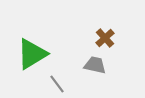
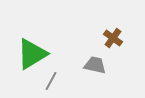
brown cross: moved 8 px right; rotated 12 degrees counterclockwise
gray line: moved 6 px left, 3 px up; rotated 66 degrees clockwise
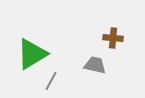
brown cross: rotated 30 degrees counterclockwise
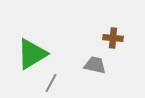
gray line: moved 2 px down
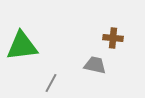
green triangle: moved 10 px left, 8 px up; rotated 24 degrees clockwise
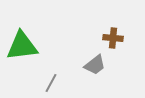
gray trapezoid: rotated 130 degrees clockwise
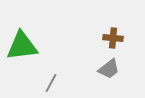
gray trapezoid: moved 14 px right, 4 px down
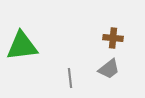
gray line: moved 19 px right, 5 px up; rotated 36 degrees counterclockwise
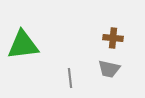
green triangle: moved 1 px right, 1 px up
gray trapezoid: rotated 50 degrees clockwise
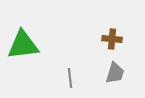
brown cross: moved 1 px left, 1 px down
gray trapezoid: moved 6 px right, 4 px down; rotated 85 degrees counterclockwise
